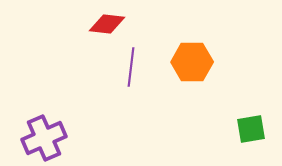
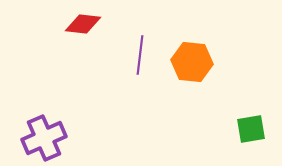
red diamond: moved 24 px left
orange hexagon: rotated 6 degrees clockwise
purple line: moved 9 px right, 12 px up
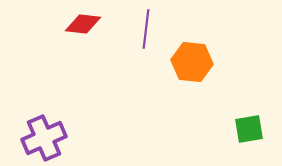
purple line: moved 6 px right, 26 px up
green square: moved 2 px left
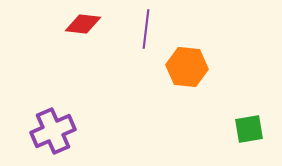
orange hexagon: moved 5 px left, 5 px down
purple cross: moved 9 px right, 7 px up
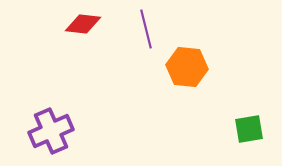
purple line: rotated 21 degrees counterclockwise
purple cross: moved 2 px left
